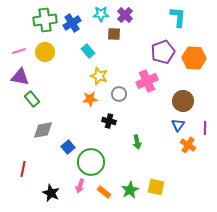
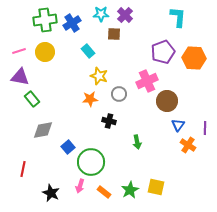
brown circle: moved 16 px left
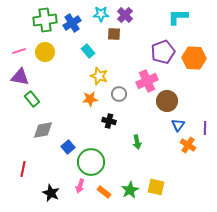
cyan L-shape: rotated 95 degrees counterclockwise
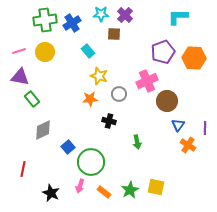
gray diamond: rotated 15 degrees counterclockwise
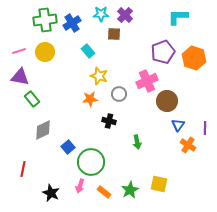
orange hexagon: rotated 15 degrees clockwise
yellow square: moved 3 px right, 3 px up
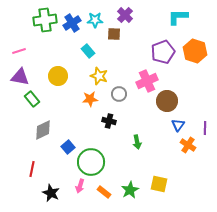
cyan star: moved 6 px left, 6 px down
yellow circle: moved 13 px right, 24 px down
orange hexagon: moved 1 px right, 7 px up
red line: moved 9 px right
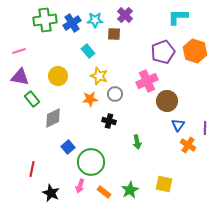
gray circle: moved 4 px left
gray diamond: moved 10 px right, 12 px up
yellow square: moved 5 px right
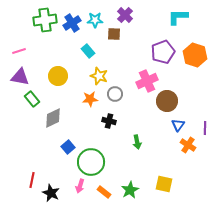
orange hexagon: moved 4 px down
red line: moved 11 px down
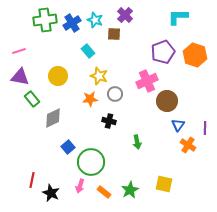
cyan star: rotated 21 degrees clockwise
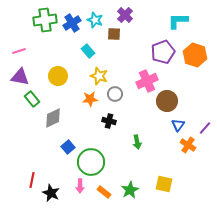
cyan L-shape: moved 4 px down
purple line: rotated 40 degrees clockwise
pink arrow: rotated 16 degrees counterclockwise
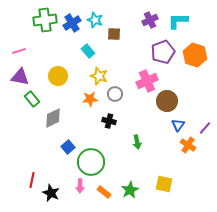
purple cross: moved 25 px right, 5 px down; rotated 21 degrees clockwise
